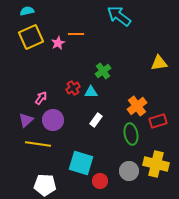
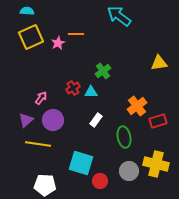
cyan semicircle: rotated 16 degrees clockwise
green ellipse: moved 7 px left, 3 px down
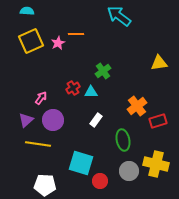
yellow square: moved 4 px down
green ellipse: moved 1 px left, 3 px down
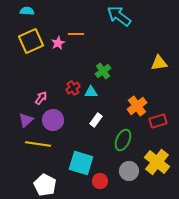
green ellipse: rotated 35 degrees clockwise
yellow cross: moved 1 px right, 2 px up; rotated 25 degrees clockwise
white pentagon: rotated 25 degrees clockwise
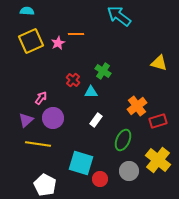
yellow triangle: rotated 24 degrees clockwise
green cross: rotated 21 degrees counterclockwise
red cross: moved 8 px up; rotated 16 degrees counterclockwise
purple circle: moved 2 px up
yellow cross: moved 1 px right, 2 px up
red circle: moved 2 px up
